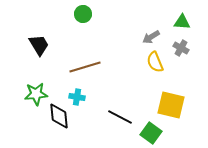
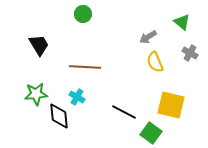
green triangle: rotated 36 degrees clockwise
gray arrow: moved 3 px left
gray cross: moved 9 px right, 5 px down
brown line: rotated 20 degrees clockwise
cyan cross: rotated 21 degrees clockwise
black line: moved 4 px right, 5 px up
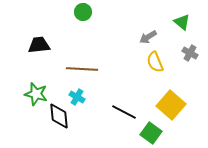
green circle: moved 2 px up
black trapezoid: rotated 65 degrees counterclockwise
brown line: moved 3 px left, 2 px down
green star: rotated 20 degrees clockwise
yellow square: rotated 28 degrees clockwise
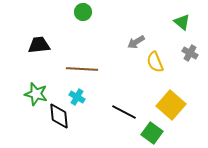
gray arrow: moved 12 px left, 5 px down
green square: moved 1 px right
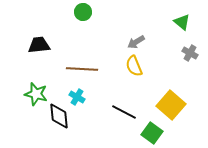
yellow semicircle: moved 21 px left, 4 px down
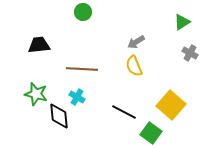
green triangle: rotated 48 degrees clockwise
green square: moved 1 px left
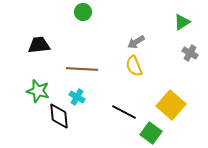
green star: moved 2 px right, 3 px up
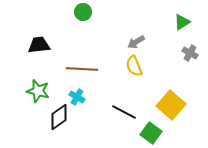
black diamond: moved 1 px down; rotated 60 degrees clockwise
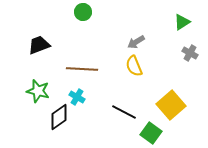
black trapezoid: rotated 15 degrees counterclockwise
yellow square: rotated 8 degrees clockwise
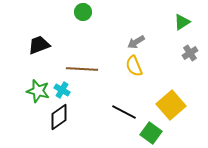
gray cross: rotated 28 degrees clockwise
cyan cross: moved 15 px left, 7 px up
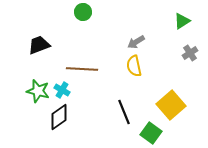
green triangle: moved 1 px up
yellow semicircle: rotated 10 degrees clockwise
black line: rotated 40 degrees clockwise
